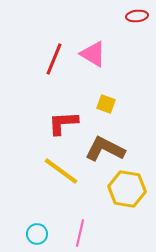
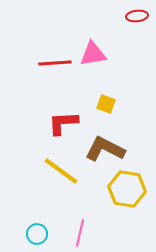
pink triangle: rotated 40 degrees counterclockwise
red line: moved 1 px right, 4 px down; rotated 64 degrees clockwise
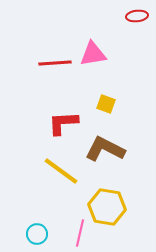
yellow hexagon: moved 20 px left, 18 px down
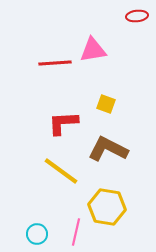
pink triangle: moved 4 px up
brown L-shape: moved 3 px right
pink line: moved 4 px left, 1 px up
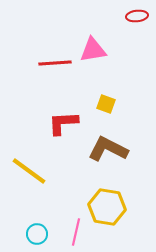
yellow line: moved 32 px left
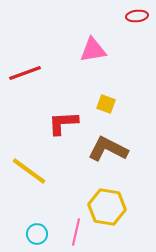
red line: moved 30 px left, 10 px down; rotated 16 degrees counterclockwise
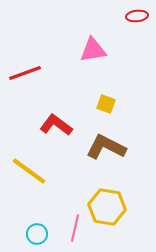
red L-shape: moved 7 px left, 2 px down; rotated 40 degrees clockwise
brown L-shape: moved 2 px left, 2 px up
pink line: moved 1 px left, 4 px up
